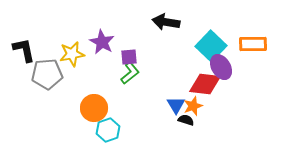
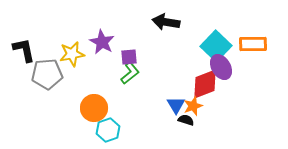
cyan square: moved 5 px right
red diamond: rotated 28 degrees counterclockwise
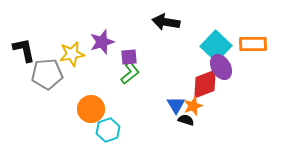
purple star: rotated 25 degrees clockwise
orange circle: moved 3 px left, 1 px down
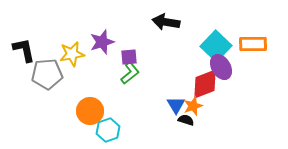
orange circle: moved 1 px left, 2 px down
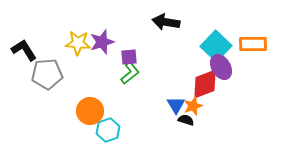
black L-shape: rotated 20 degrees counterclockwise
yellow star: moved 6 px right, 11 px up; rotated 15 degrees clockwise
